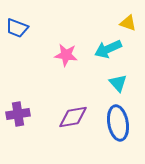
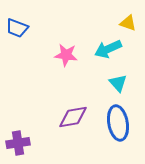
purple cross: moved 29 px down
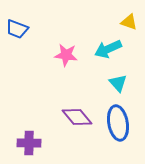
yellow triangle: moved 1 px right, 1 px up
blue trapezoid: moved 1 px down
purple diamond: moved 4 px right; rotated 60 degrees clockwise
purple cross: moved 11 px right; rotated 10 degrees clockwise
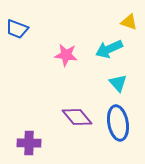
cyan arrow: moved 1 px right
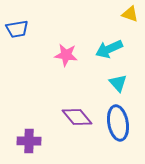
yellow triangle: moved 1 px right, 8 px up
blue trapezoid: rotated 30 degrees counterclockwise
purple cross: moved 2 px up
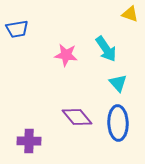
cyan arrow: moved 3 px left; rotated 100 degrees counterclockwise
blue ellipse: rotated 8 degrees clockwise
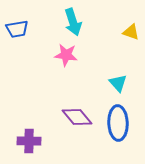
yellow triangle: moved 1 px right, 18 px down
cyan arrow: moved 33 px left, 27 px up; rotated 16 degrees clockwise
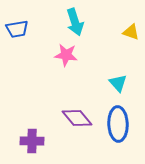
cyan arrow: moved 2 px right
purple diamond: moved 1 px down
blue ellipse: moved 1 px down
purple cross: moved 3 px right
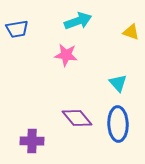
cyan arrow: moved 3 px right, 1 px up; rotated 92 degrees counterclockwise
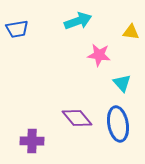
yellow triangle: rotated 12 degrees counterclockwise
pink star: moved 33 px right
cyan triangle: moved 4 px right
blue ellipse: rotated 8 degrees counterclockwise
